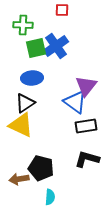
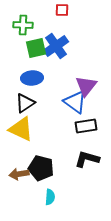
yellow triangle: moved 4 px down
brown arrow: moved 5 px up
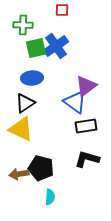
purple triangle: rotated 15 degrees clockwise
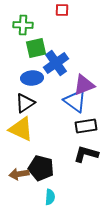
blue cross: moved 17 px down
purple triangle: moved 2 px left, 1 px up; rotated 15 degrees clockwise
blue triangle: moved 1 px up
black L-shape: moved 1 px left, 5 px up
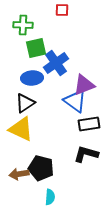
black rectangle: moved 3 px right, 2 px up
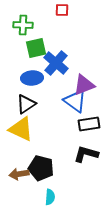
blue cross: rotated 15 degrees counterclockwise
black triangle: moved 1 px right, 1 px down
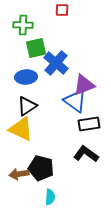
blue ellipse: moved 6 px left, 1 px up
black triangle: moved 1 px right, 2 px down
black L-shape: rotated 20 degrees clockwise
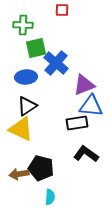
blue triangle: moved 16 px right, 5 px down; rotated 30 degrees counterclockwise
black rectangle: moved 12 px left, 1 px up
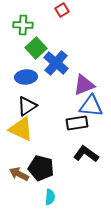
red square: rotated 32 degrees counterclockwise
green square: rotated 30 degrees counterclockwise
brown arrow: rotated 36 degrees clockwise
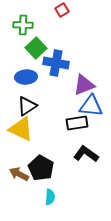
blue cross: rotated 30 degrees counterclockwise
black pentagon: rotated 15 degrees clockwise
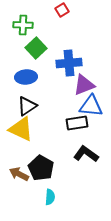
blue cross: moved 13 px right; rotated 15 degrees counterclockwise
